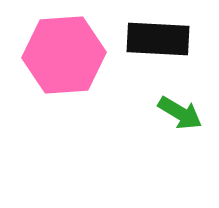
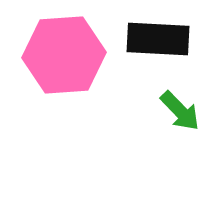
green arrow: moved 2 px up; rotated 15 degrees clockwise
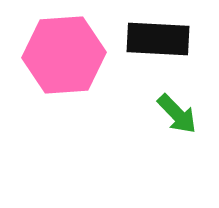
green arrow: moved 3 px left, 3 px down
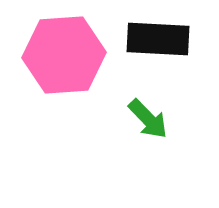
green arrow: moved 29 px left, 5 px down
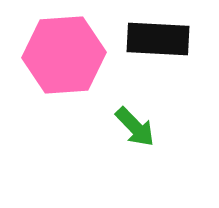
green arrow: moved 13 px left, 8 px down
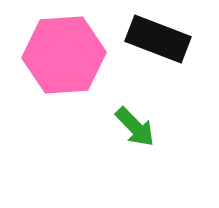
black rectangle: rotated 18 degrees clockwise
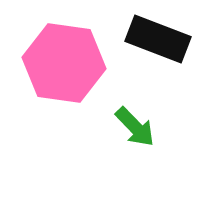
pink hexagon: moved 8 px down; rotated 12 degrees clockwise
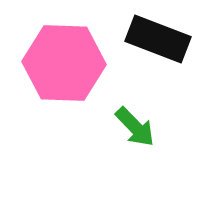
pink hexagon: rotated 6 degrees counterclockwise
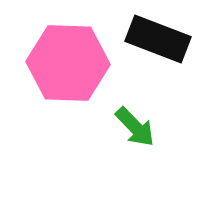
pink hexagon: moved 4 px right
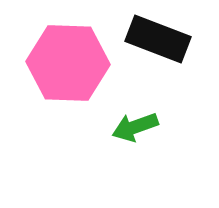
green arrow: rotated 114 degrees clockwise
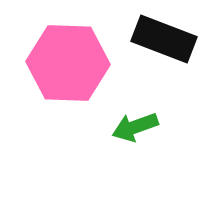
black rectangle: moved 6 px right
